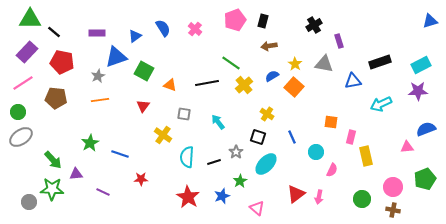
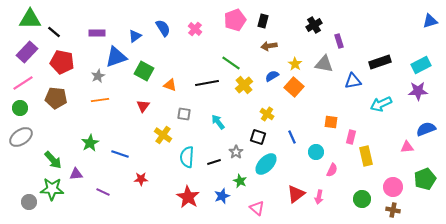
green circle at (18, 112): moved 2 px right, 4 px up
green star at (240, 181): rotated 16 degrees counterclockwise
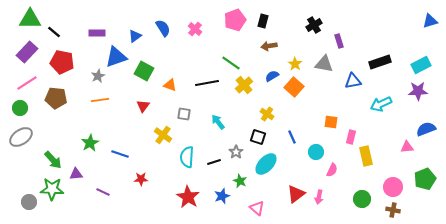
pink line at (23, 83): moved 4 px right
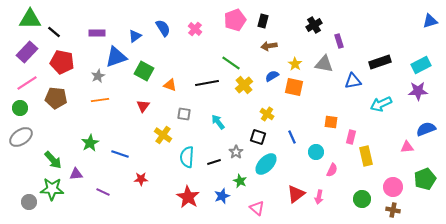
orange square at (294, 87): rotated 30 degrees counterclockwise
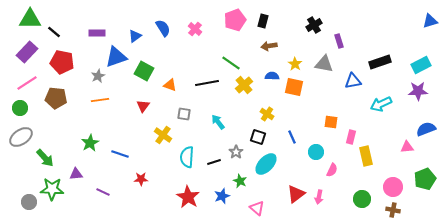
blue semicircle at (272, 76): rotated 32 degrees clockwise
green arrow at (53, 160): moved 8 px left, 2 px up
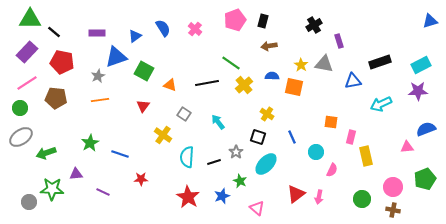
yellow star at (295, 64): moved 6 px right, 1 px down
gray square at (184, 114): rotated 24 degrees clockwise
green arrow at (45, 158): moved 1 px right, 5 px up; rotated 114 degrees clockwise
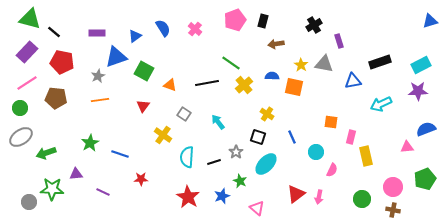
green triangle at (30, 19): rotated 15 degrees clockwise
brown arrow at (269, 46): moved 7 px right, 2 px up
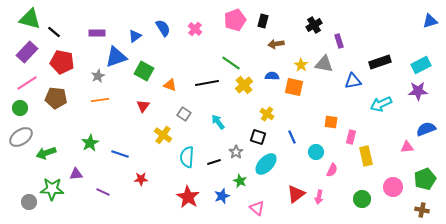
brown cross at (393, 210): moved 29 px right
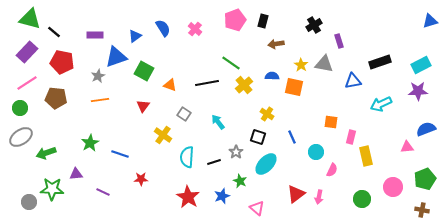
purple rectangle at (97, 33): moved 2 px left, 2 px down
